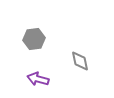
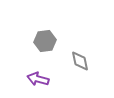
gray hexagon: moved 11 px right, 2 px down
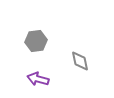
gray hexagon: moved 9 px left
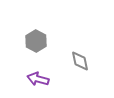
gray hexagon: rotated 25 degrees counterclockwise
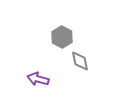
gray hexagon: moved 26 px right, 4 px up
